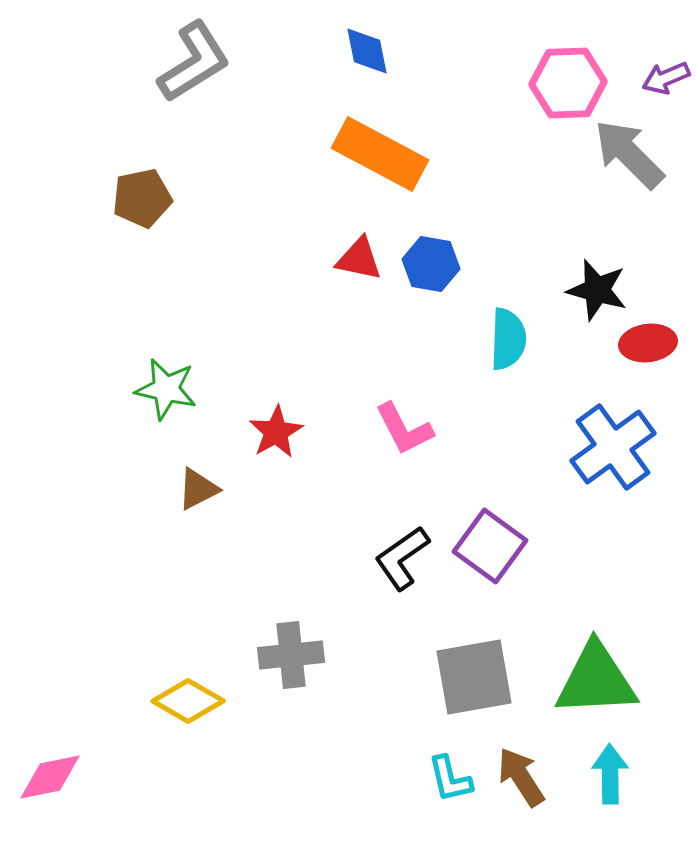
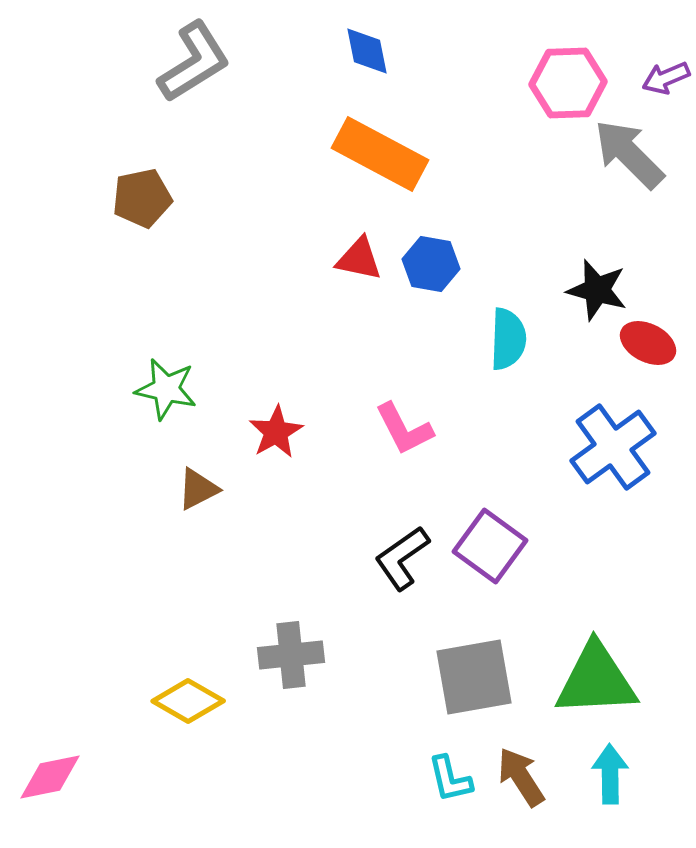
red ellipse: rotated 34 degrees clockwise
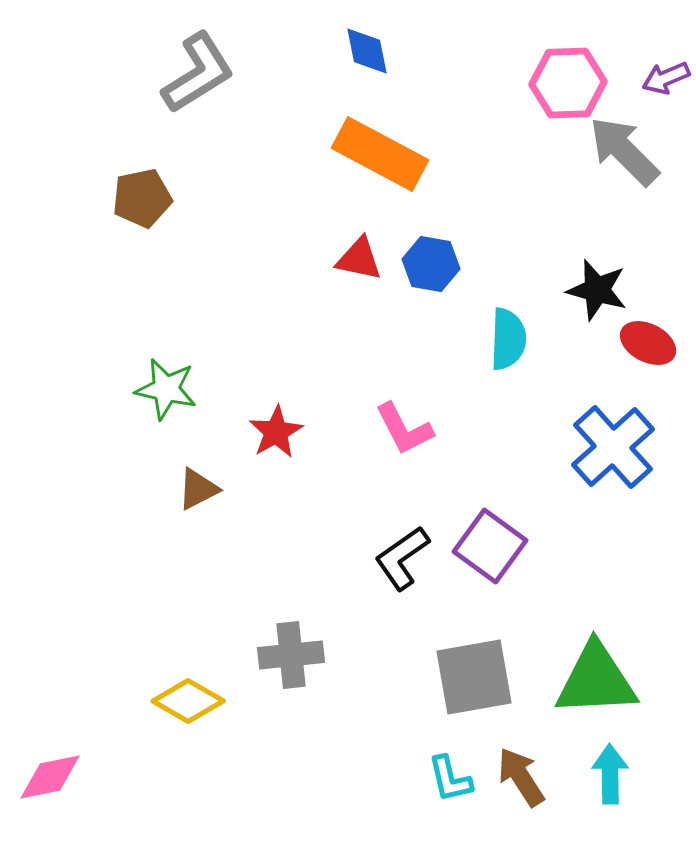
gray L-shape: moved 4 px right, 11 px down
gray arrow: moved 5 px left, 3 px up
blue cross: rotated 6 degrees counterclockwise
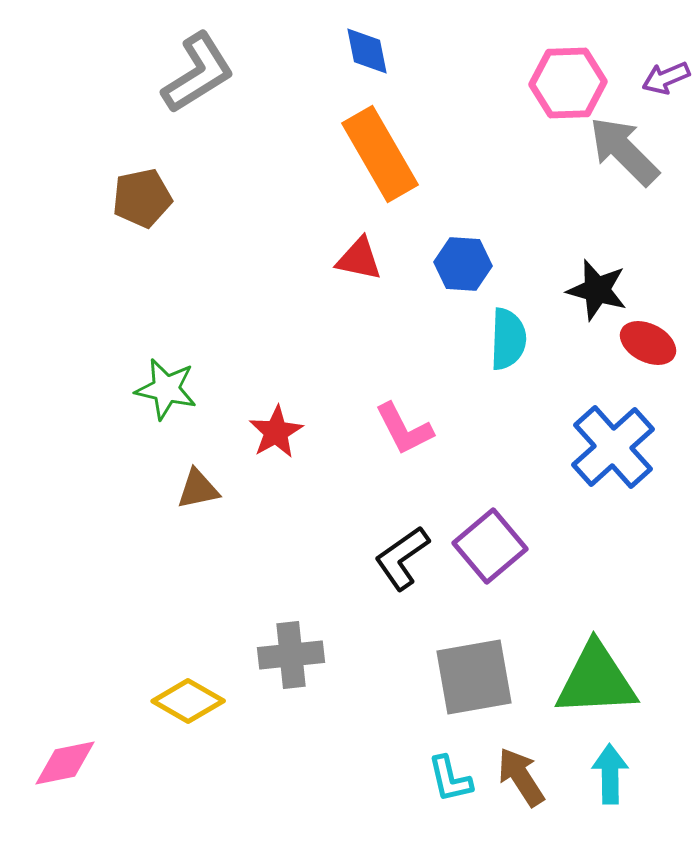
orange rectangle: rotated 32 degrees clockwise
blue hexagon: moved 32 px right; rotated 6 degrees counterclockwise
brown triangle: rotated 15 degrees clockwise
purple square: rotated 14 degrees clockwise
pink diamond: moved 15 px right, 14 px up
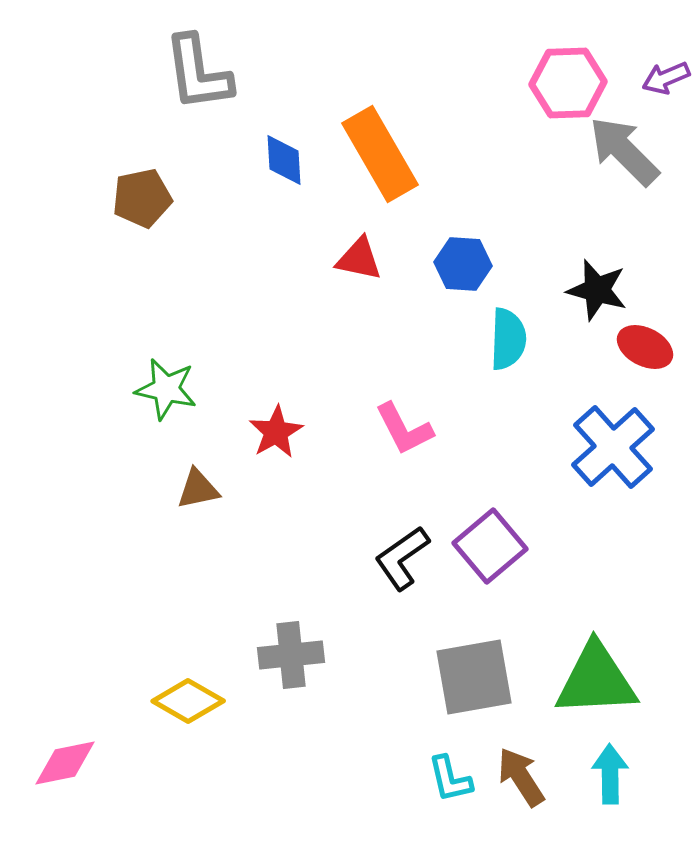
blue diamond: moved 83 px left, 109 px down; rotated 8 degrees clockwise
gray L-shape: rotated 114 degrees clockwise
red ellipse: moved 3 px left, 4 px down
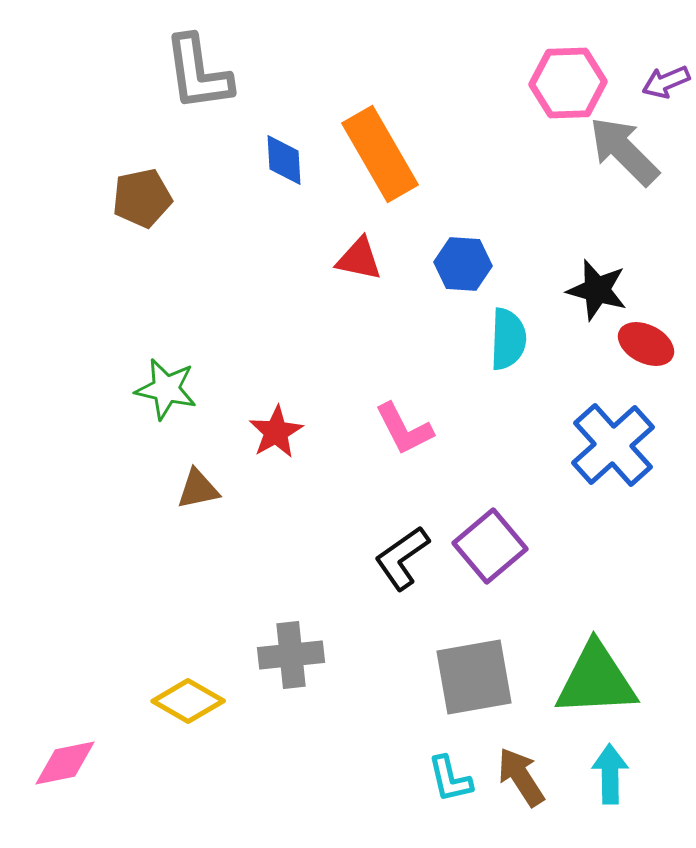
purple arrow: moved 4 px down
red ellipse: moved 1 px right, 3 px up
blue cross: moved 2 px up
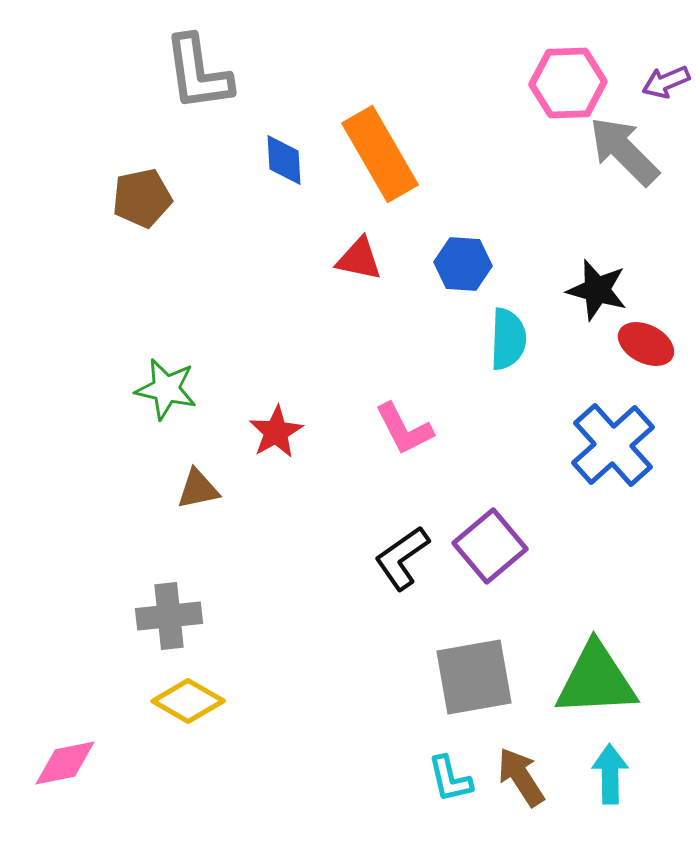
gray cross: moved 122 px left, 39 px up
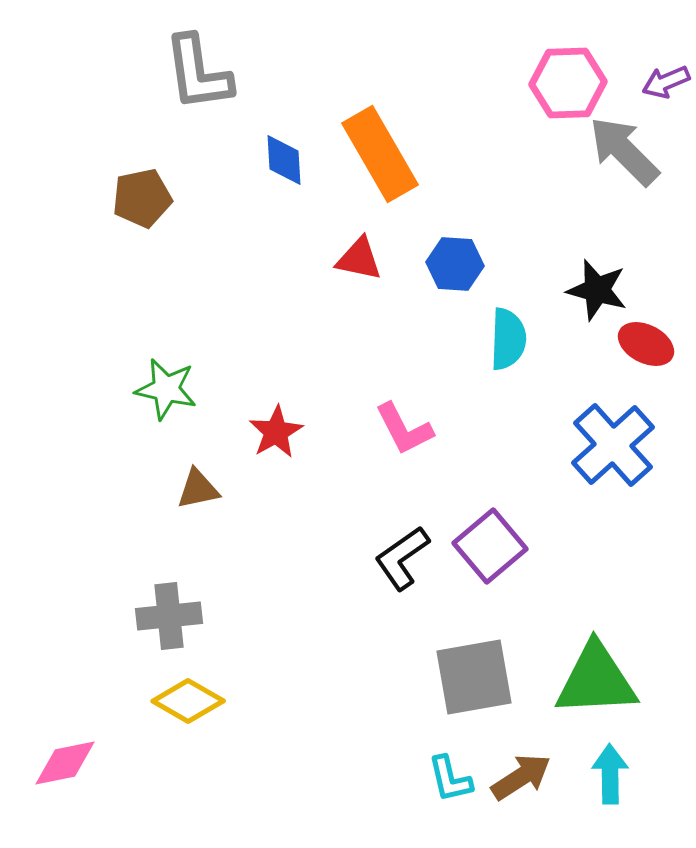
blue hexagon: moved 8 px left
brown arrow: rotated 90 degrees clockwise
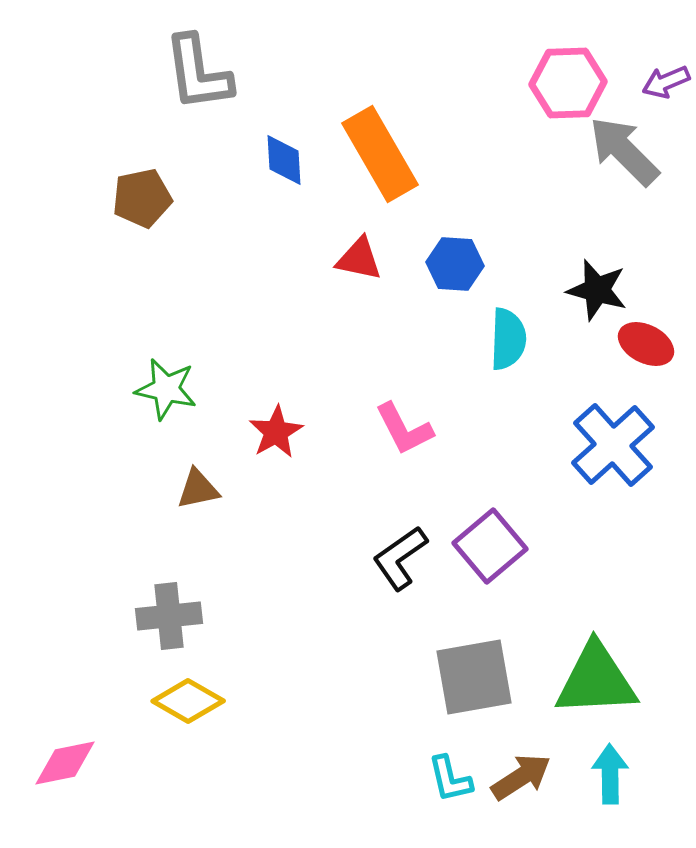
black L-shape: moved 2 px left
